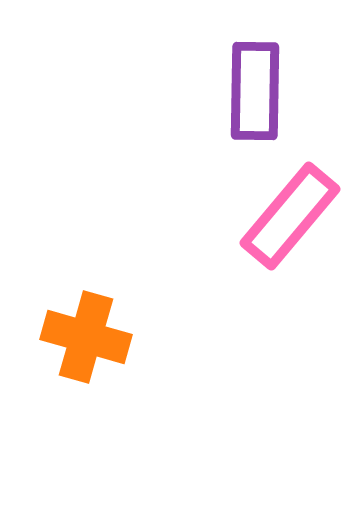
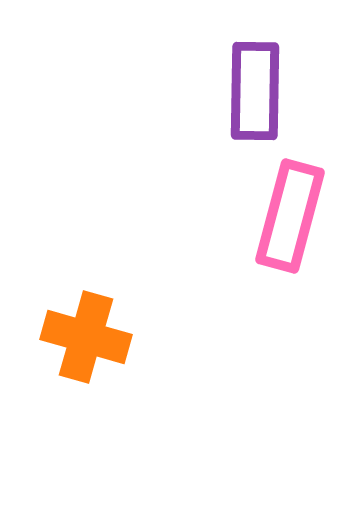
pink rectangle: rotated 25 degrees counterclockwise
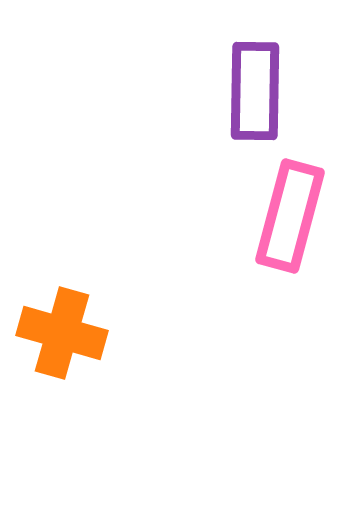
orange cross: moved 24 px left, 4 px up
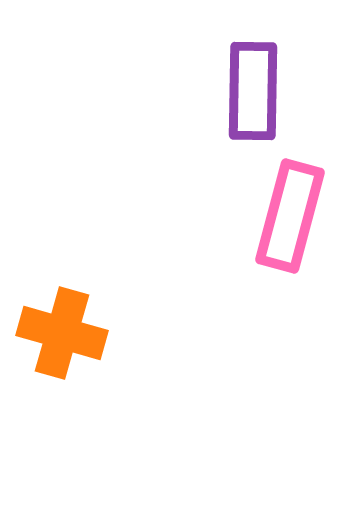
purple rectangle: moved 2 px left
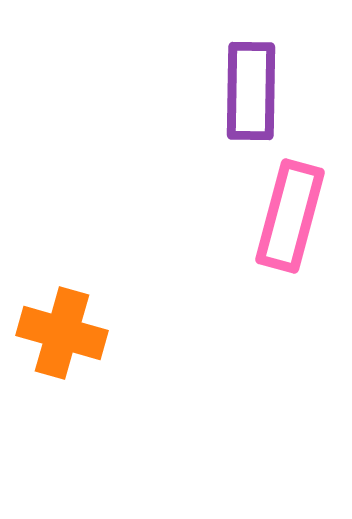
purple rectangle: moved 2 px left
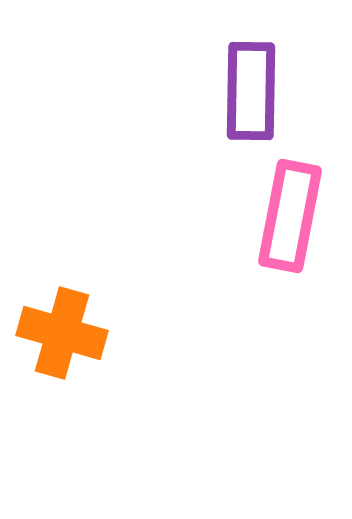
pink rectangle: rotated 4 degrees counterclockwise
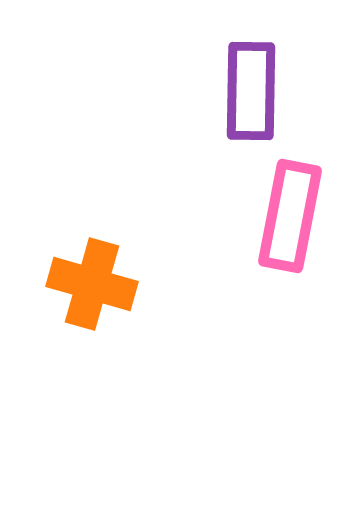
orange cross: moved 30 px right, 49 px up
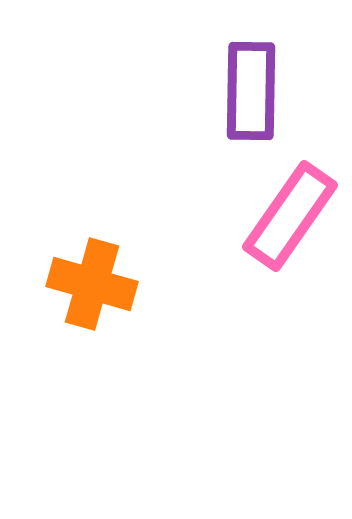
pink rectangle: rotated 24 degrees clockwise
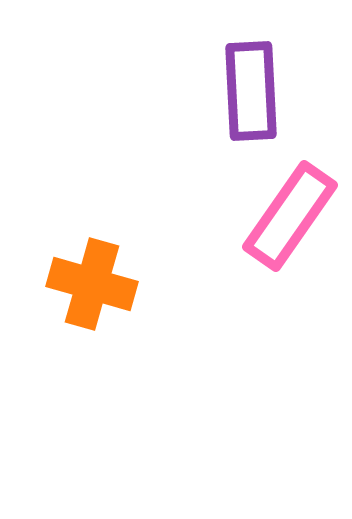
purple rectangle: rotated 4 degrees counterclockwise
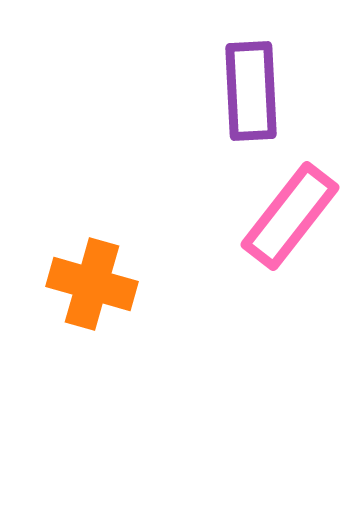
pink rectangle: rotated 3 degrees clockwise
